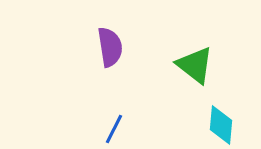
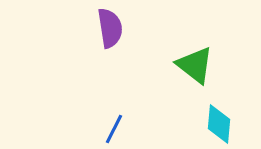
purple semicircle: moved 19 px up
cyan diamond: moved 2 px left, 1 px up
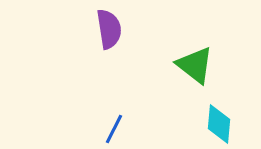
purple semicircle: moved 1 px left, 1 px down
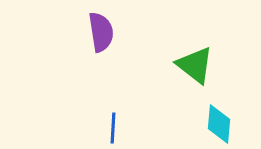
purple semicircle: moved 8 px left, 3 px down
blue line: moved 1 px left, 1 px up; rotated 24 degrees counterclockwise
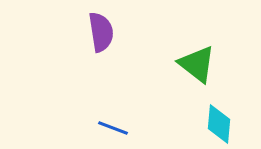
green triangle: moved 2 px right, 1 px up
blue line: rotated 72 degrees counterclockwise
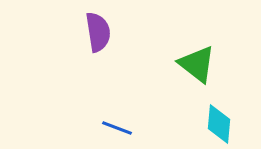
purple semicircle: moved 3 px left
blue line: moved 4 px right
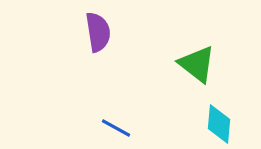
blue line: moved 1 px left; rotated 8 degrees clockwise
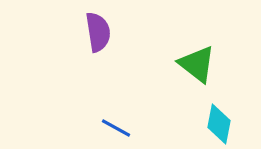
cyan diamond: rotated 6 degrees clockwise
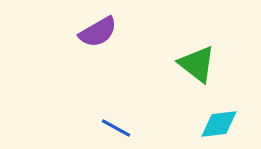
purple semicircle: rotated 69 degrees clockwise
cyan diamond: rotated 72 degrees clockwise
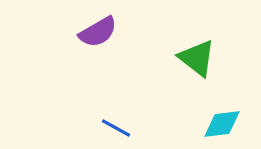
green triangle: moved 6 px up
cyan diamond: moved 3 px right
